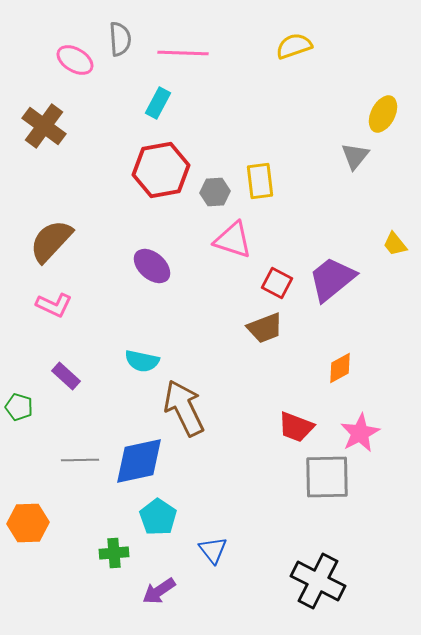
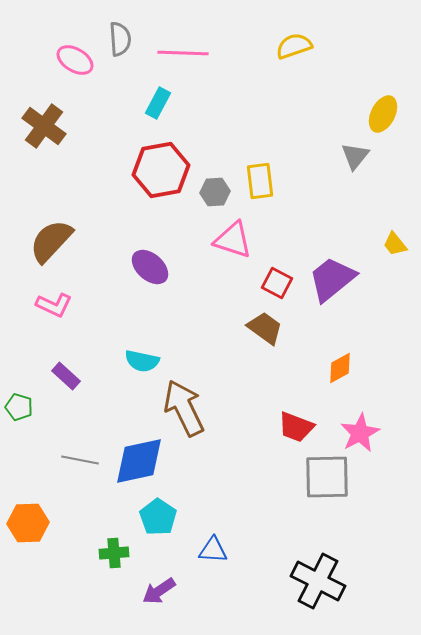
purple ellipse: moved 2 px left, 1 px down
brown trapezoid: rotated 123 degrees counterclockwise
gray line: rotated 12 degrees clockwise
blue triangle: rotated 48 degrees counterclockwise
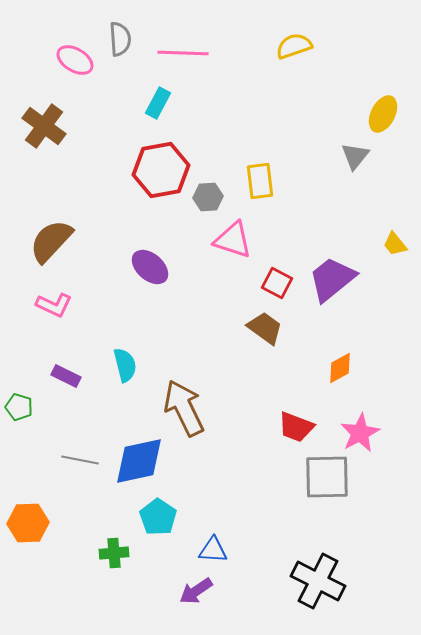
gray hexagon: moved 7 px left, 5 px down
cyan semicircle: moved 17 px left, 4 px down; rotated 116 degrees counterclockwise
purple rectangle: rotated 16 degrees counterclockwise
purple arrow: moved 37 px right
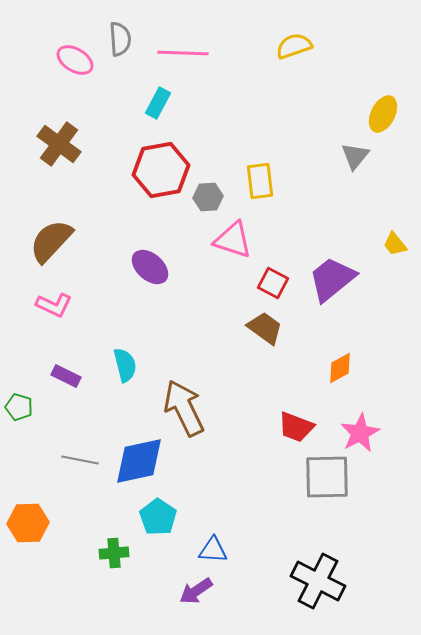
brown cross: moved 15 px right, 18 px down
red square: moved 4 px left
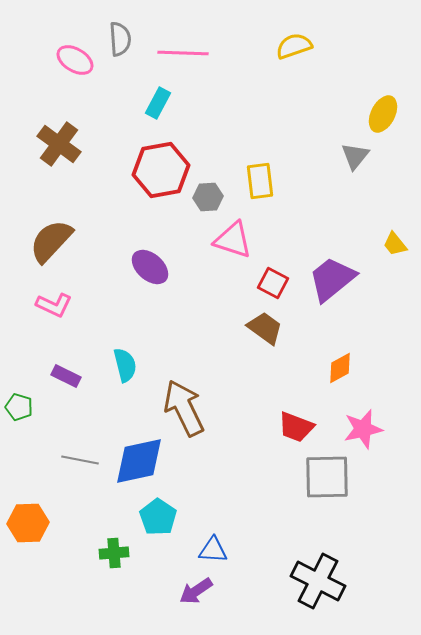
pink star: moved 3 px right, 4 px up; rotated 15 degrees clockwise
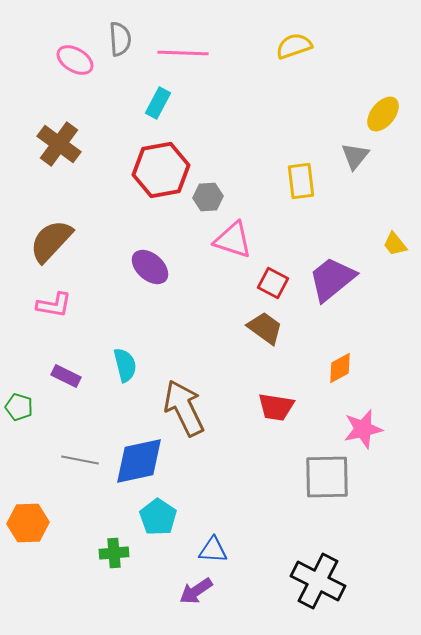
yellow ellipse: rotated 12 degrees clockwise
yellow rectangle: moved 41 px right
pink L-shape: rotated 15 degrees counterclockwise
red trapezoid: moved 20 px left, 20 px up; rotated 12 degrees counterclockwise
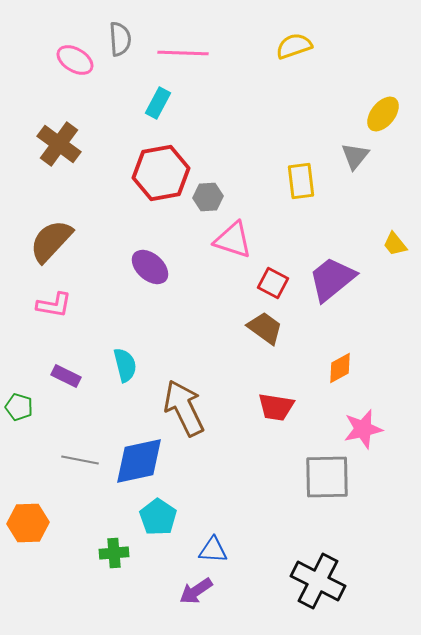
red hexagon: moved 3 px down
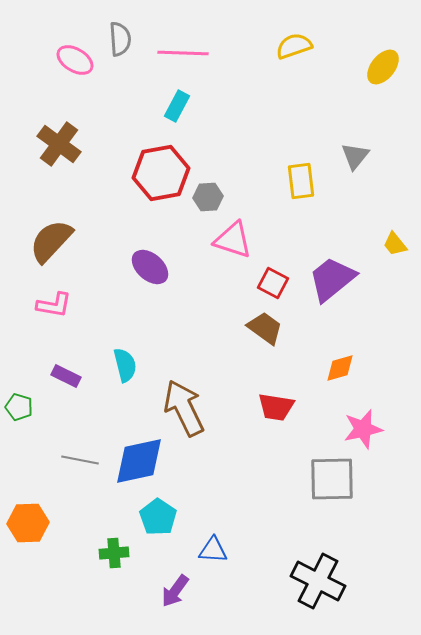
cyan rectangle: moved 19 px right, 3 px down
yellow ellipse: moved 47 px up
orange diamond: rotated 12 degrees clockwise
gray square: moved 5 px right, 2 px down
purple arrow: moved 21 px left; rotated 20 degrees counterclockwise
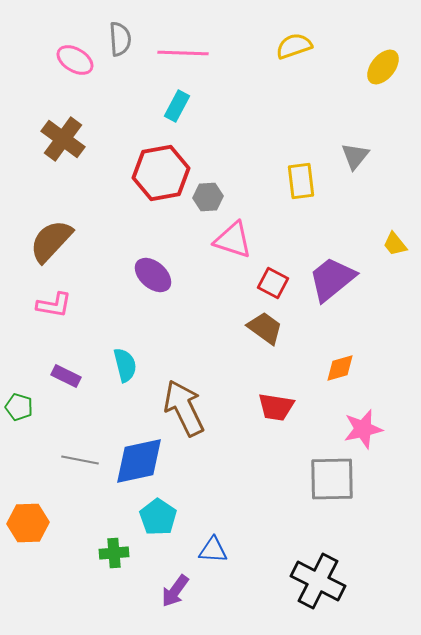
brown cross: moved 4 px right, 5 px up
purple ellipse: moved 3 px right, 8 px down
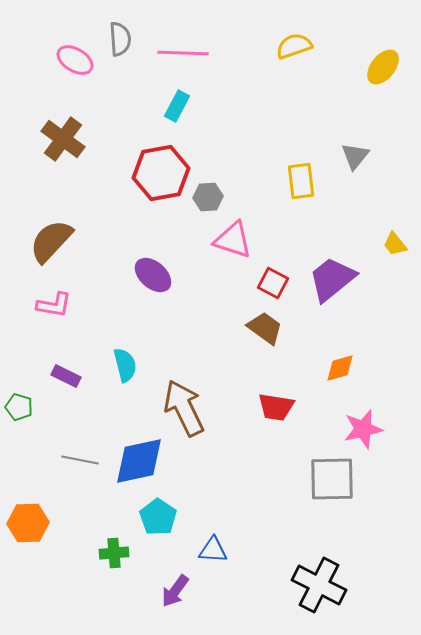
black cross: moved 1 px right, 4 px down
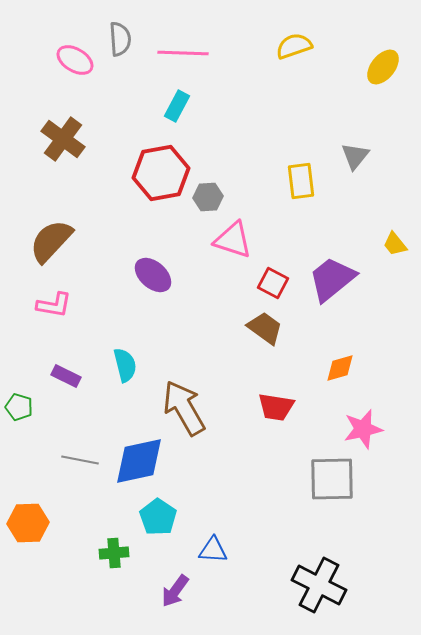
brown arrow: rotated 4 degrees counterclockwise
